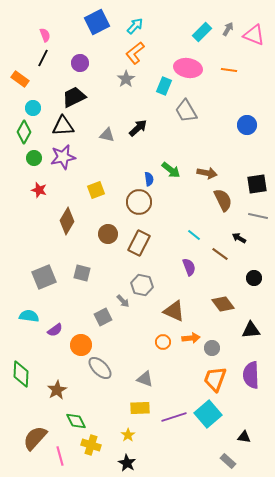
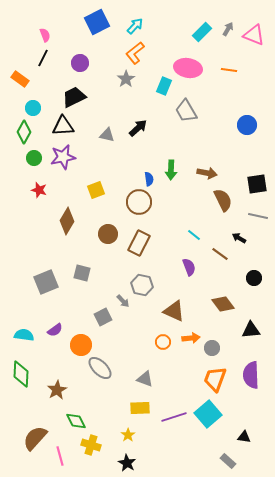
green arrow at (171, 170): rotated 54 degrees clockwise
gray square at (44, 277): moved 2 px right, 5 px down
cyan semicircle at (29, 316): moved 5 px left, 19 px down
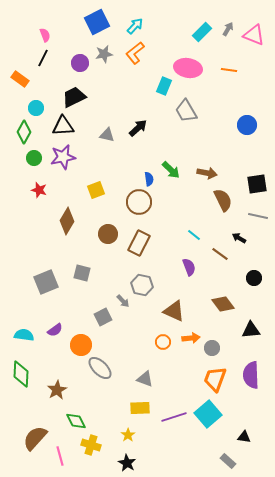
gray star at (126, 79): moved 22 px left, 25 px up; rotated 24 degrees clockwise
cyan circle at (33, 108): moved 3 px right
green arrow at (171, 170): rotated 48 degrees counterclockwise
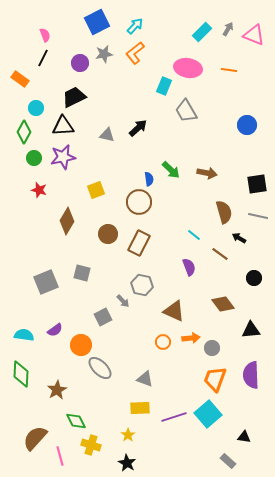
brown semicircle at (223, 200): moved 1 px right, 12 px down; rotated 10 degrees clockwise
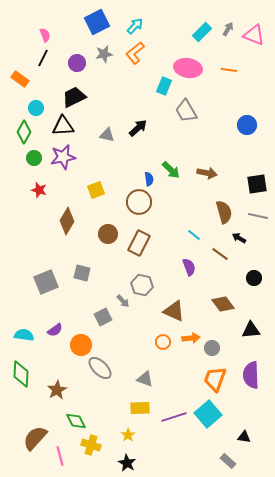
purple circle at (80, 63): moved 3 px left
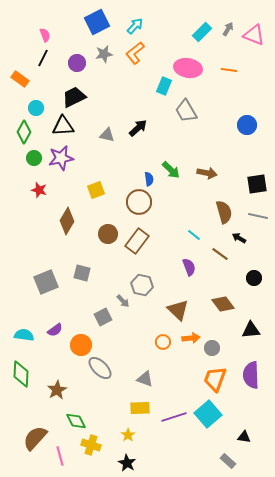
purple star at (63, 157): moved 2 px left, 1 px down
brown rectangle at (139, 243): moved 2 px left, 2 px up; rotated 10 degrees clockwise
brown triangle at (174, 311): moved 4 px right, 1 px up; rotated 20 degrees clockwise
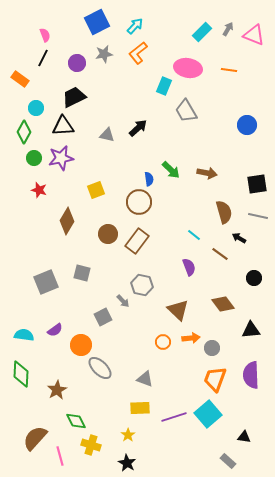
orange L-shape at (135, 53): moved 3 px right
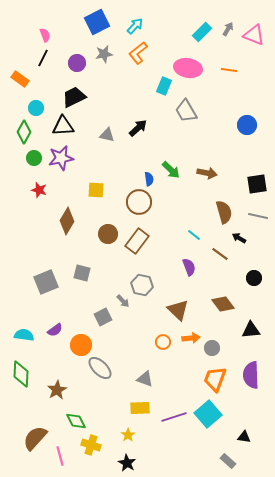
yellow square at (96, 190): rotated 24 degrees clockwise
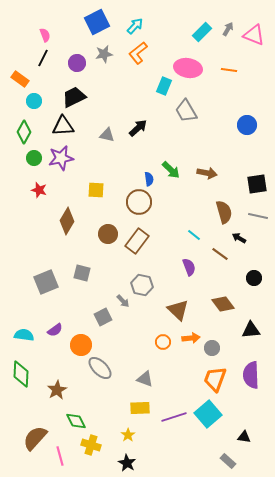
cyan circle at (36, 108): moved 2 px left, 7 px up
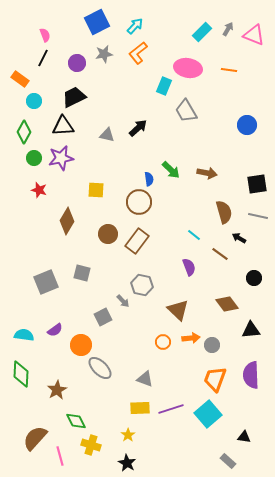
brown diamond at (223, 304): moved 4 px right
gray circle at (212, 348): moved 3 px up
purple line at (174, 417): moved 3 px left, 8 px up
